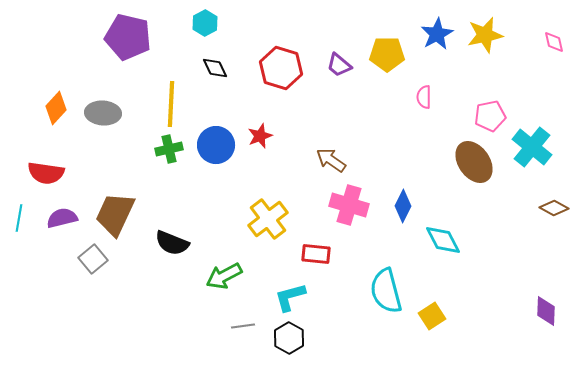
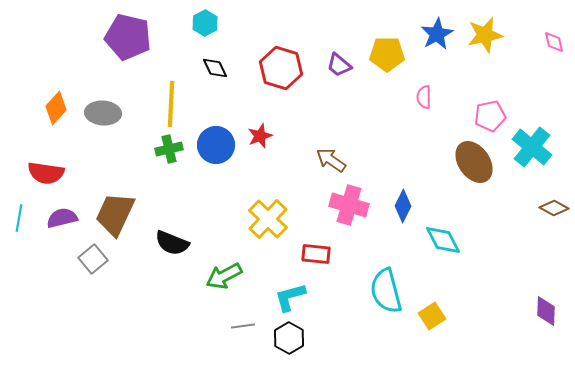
yellow cross: rotated 9 degrees counterclockwise
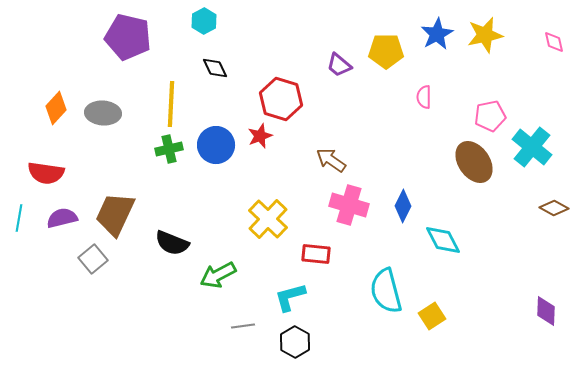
cyan hexagon: moved 1 px left, 2 px up
yellow pentagon: moved 1 px left, 3 px up
red hexagon: moved 31 px down
green arrow: moved 6 px left, 1 px up
black hexagon: moved 6 px right, 4 px down
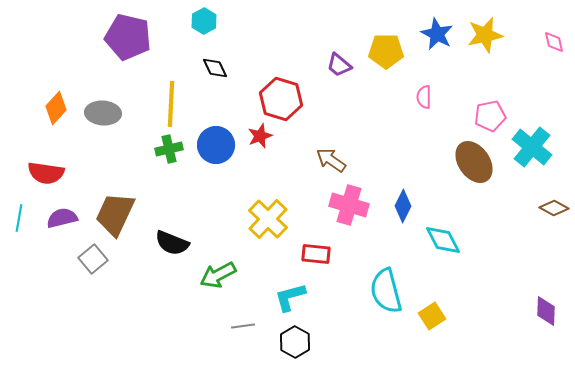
blue star: rotated 16 degrees counterclockwise
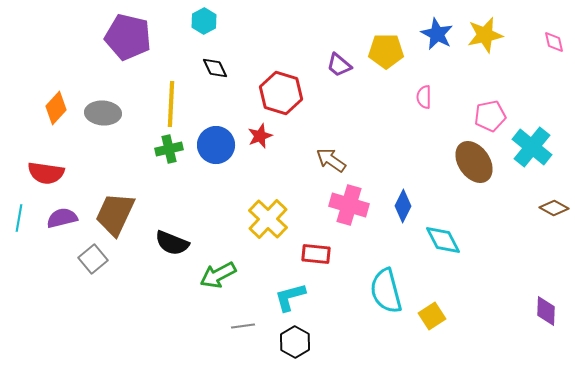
red hexagon: moved 6 px up
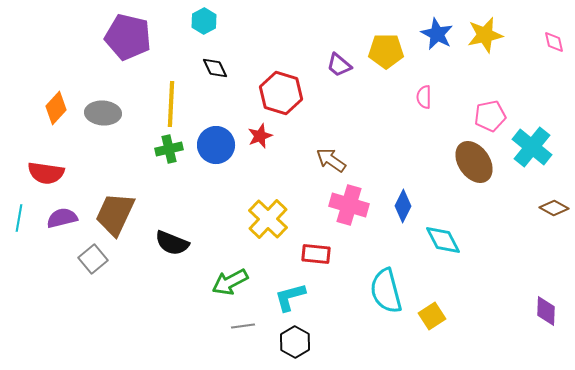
green arrow: moved 12 px right, 7 px down
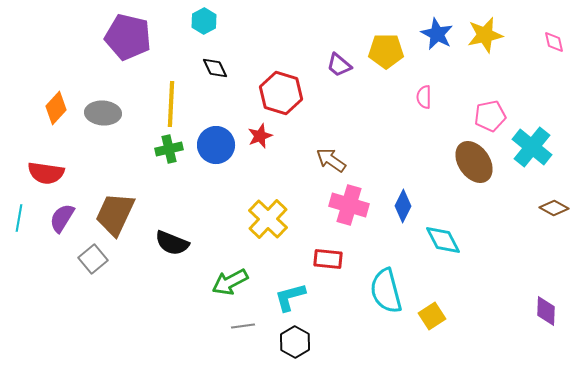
purple semicircle: rotated 44 degrees counterclockwise
red rectangle: moved 12 px right, 5 px down
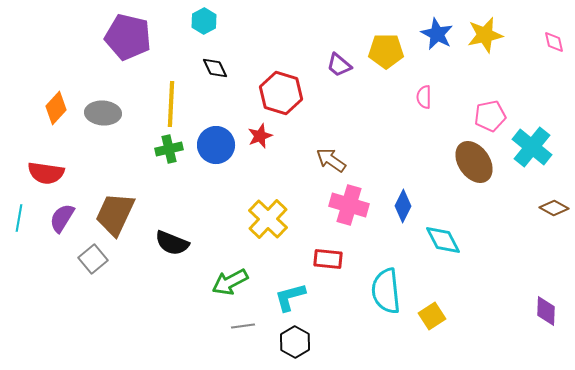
cyan semicircle: rotated 9 degrees clockwise
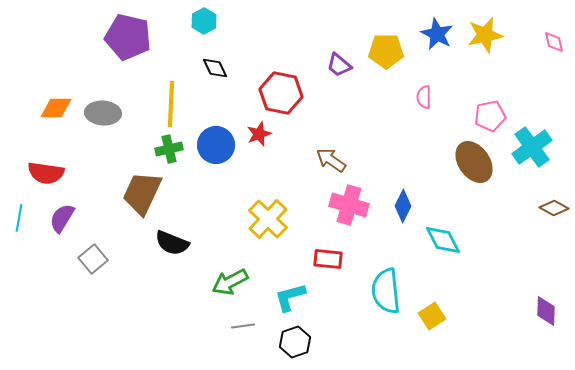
red hexagon: rotated 6 degrees counterclockwise
orange diamond: rotated 48 degrees clockwise
red star: moved 1 px left, 2 px up
cyan cross: rotated 15 degrees clockwise
brown trapezoid: moved 27 px right, 21 px up
black hexagon: rotated 12 degrees clockwise
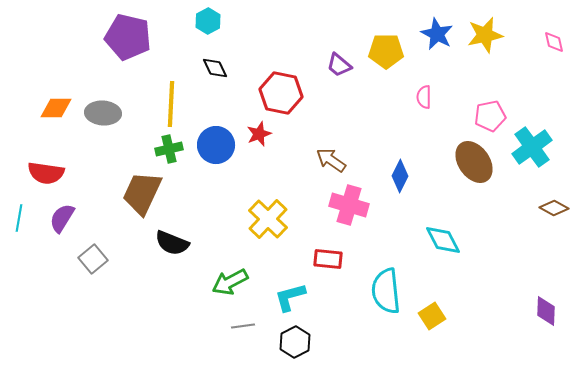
cyan hexagon: moved 4 px right
blue diamond: moved 3 px left, 30 px up
black hexagon: rotated 8 degrees counterclockwise
